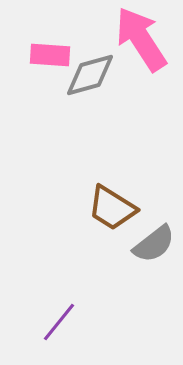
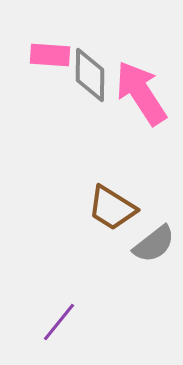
pink arrow: moved 54 px down
gray diamond: rotated 74 degrees counterclockwise
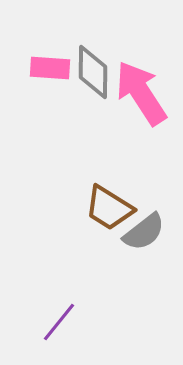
pink rectangle: moved 13 px down
gray diamond: moved 3 px right, 3 px up
brown trapezoid: moved 3 px left
gray semicircle: moved 10 px left, 12 px up
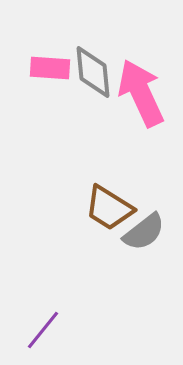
gray diamond: rotated 6 degrees counterclockwise
pink arrow: rotated 8 degrees clockwise
purple line: moved 16 px left, 8 px down
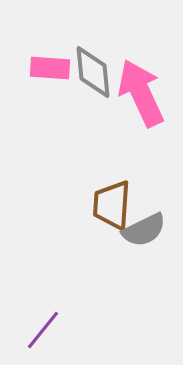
brown trapezoid: moved 3 px right, 3 px up; rotated 62 degrees clockwise
gray semicircle: moved 2 px up; rotated 12 degrees clockwise
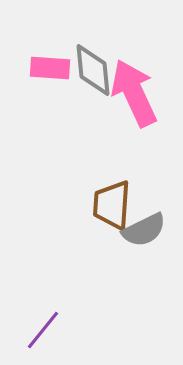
gray diamond: moved 2 px up
pink arrow: moved 7 px left
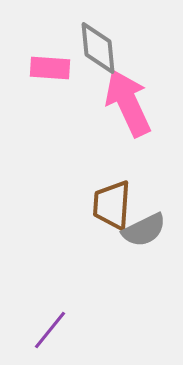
gray diamond: moved 5 px right, 22 px up
pink arrow: moved 6 px left, 10 px down
purple line: moved 7 px right
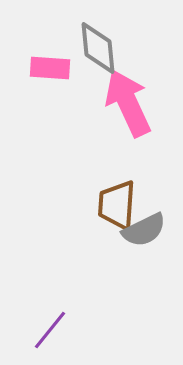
brown trapezoid: moved 5 px right
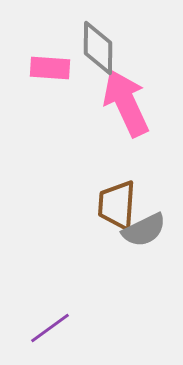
gray diamond: rotated 6 degrees clockwise
pink arrow: moved 2 px left
purple line: moved 2 px up; rotated 15 degrees clockwise
